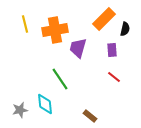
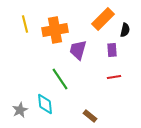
orange rectangle: moved 1 px left
black semicircle: moved 1 px down
purple trapezoid: moved 2 px down
red line: rotated 48 degrees counterclockwise
gray star: rotated 14 degrees counterclockwise
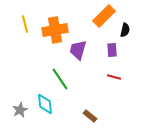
orange rectangle: moved 1 px right, 3 px up
red line: rotated 24 degrees clockwise
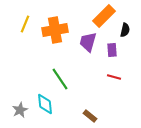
yellow line: rotated 36 degrees clockwise
purple trapezoid: moved 10 px right, 8 px up
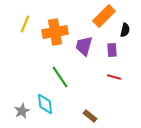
orange cross: moved 2 px down
purple trapezoid: moved 4 px left, 4 px down
green line: moved 2 px up
gray star: moved 2 px right, 1 px down
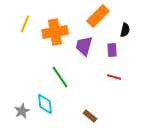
orange rectangle: moved 6 px left
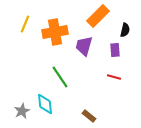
purple rectangle: moved 3 px right
brown rectangle: moved 1 px left
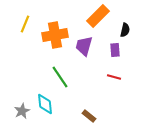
orange cross: moved 3 px down
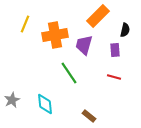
purple trapezoid: moved 1 px up
green line: moved 9 px right, 4 px up
gray star: moved 10 px left, 11 px up
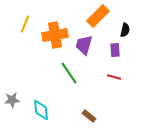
gray star: rotated 21 degrees clockwise
cyan diamond: moved 4 px left, 6 px down
